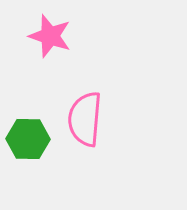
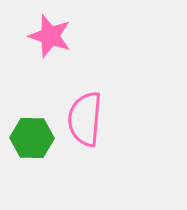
green hexagon: moved 4 px right, 1 px up
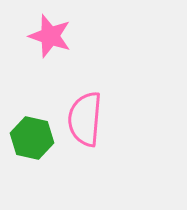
green hexagon: rotated 12 degrees clockwise
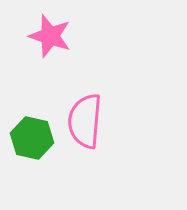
pink semicircle: moved 2 px down
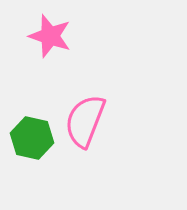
pink semicircle: rotated 16 degrees clockwise
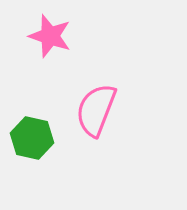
pink semicircle: moved 11 px right, 11 px up
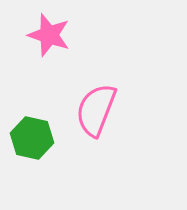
pink star: moved 1 px left, 1 px up
